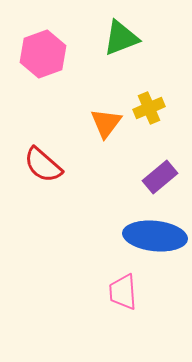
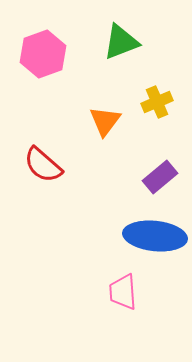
green triangle: moved 4 px down
yellow cross: moved 8 px right, 6 px up
orange triangle: moved 1 px left, 2 px up
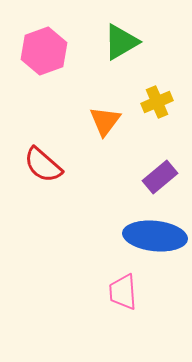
green triangle: rotated 9 degrees counterclockwise
pink hexagon: moved 1 px right, 3 px up
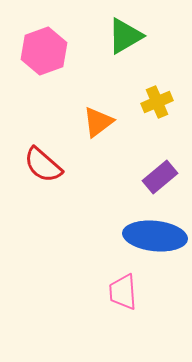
green triangle: moved 4 px right, 6 px up
orange triangle: moved 7 px left, 1 px down; rotated 16 degrees clockwise
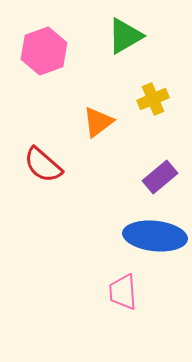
yellow cross: moved 4 px left, 3 px up
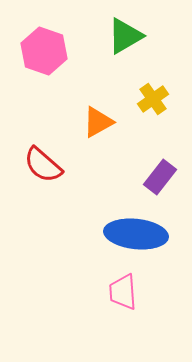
pink hexagon: rotated 21 degrees counterclockwise
yellow cross: rotated 12 degrees counterclockwise
orange triangle: rotated 8 degrees clockwise
purple rectangle: rotated 12 degrees counterclockwise
blue ellipse: moved 19 px left, 2 px up
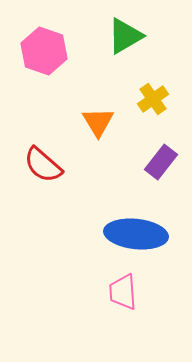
orange triangle: rotated 32 degrees counterclockwise
purple rectangle: moved 1 px right, 15 px up
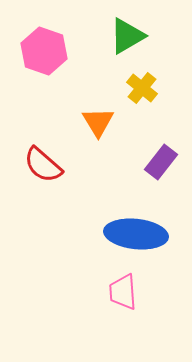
green triangle: moved 2 px right
yellow cross: moved 11 px left, 11 px up; rotated 16 degrees counterclockwise
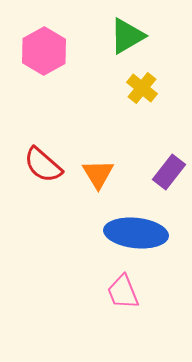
pink hexagon: rotated 12 degrees clockwise
orange triangle: moved 52 px down
purple rectangle: moved 8 px right, 10 px down
blue ellipse: moved 1 px up
pink trapezoid: rotated 18 degrees counterclockwise
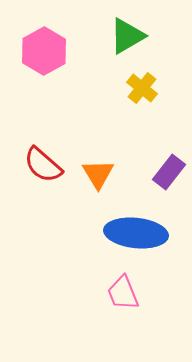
pink trapezoid: moved 1 px down
